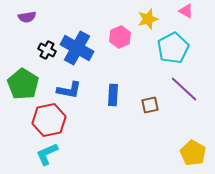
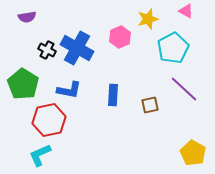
cyan L-shape: moved 7 px left, 1 px down
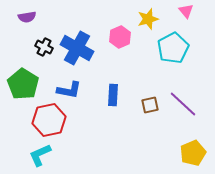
pink triangle: rotated 21 degrees clockwise
black cross: moved 3 px left, 3 px up
purple line: moved 1 px left, 15 px down
yellow pentagon: rotated 20 degrees clockwise
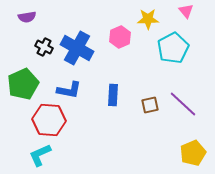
yellow star: rotated 15 degrees clockwise
green pentagon: rotated 16 degrees clockwise
red hexagon: rotated 16 degrees clockwise
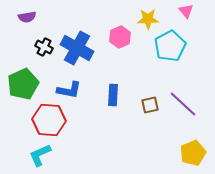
cyan pentagon: moved 3 px left, 2 px up
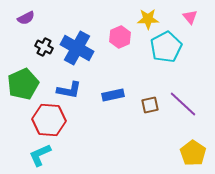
pink triangle: moved 4 px right, 6 px down
purple semicircle: moved 1 px left, 1 px down; rotated 18 degrees counterclockwise
cyan pentagon: moved 4 px left, 1 px down
blue rectangle: rotated 75 degrees clockwise
yellow pentagon: rotated 15 degrees counterclockwise
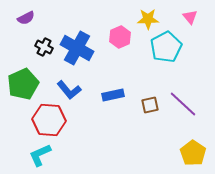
blue L-shape: rotated 40 degrees clockwise
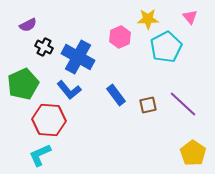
purple semicircle: moved 2 px right, 7 px down
blue cross: moved 1 px right, 9 px down
blue rectangle: moved 3 px right; rotated 65 degrees clockwise
brown square: moved 2 px left
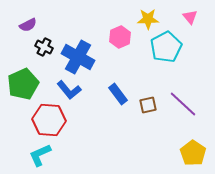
blue rectangle: moved 2 px right, 1 px up
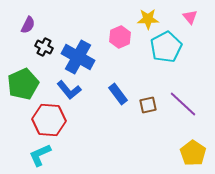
purple semicircle: rotated 36 degrees counterclockwise
